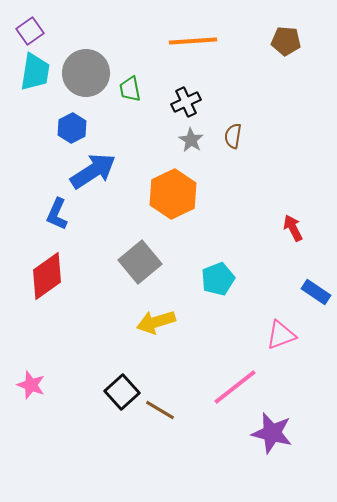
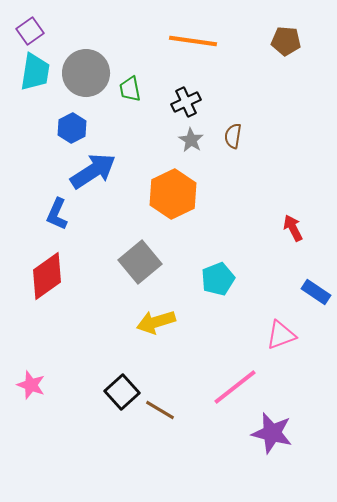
orange line: rotated 12 degrees clockwise
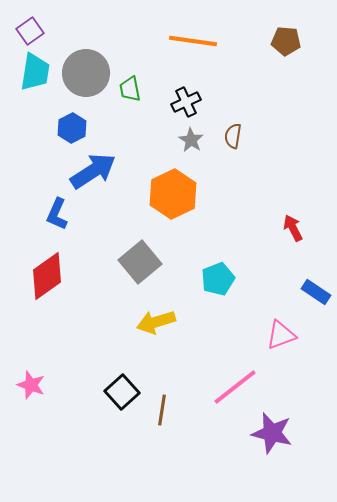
brown line: moved 2 px right; rotated 68 degrees clockwise
